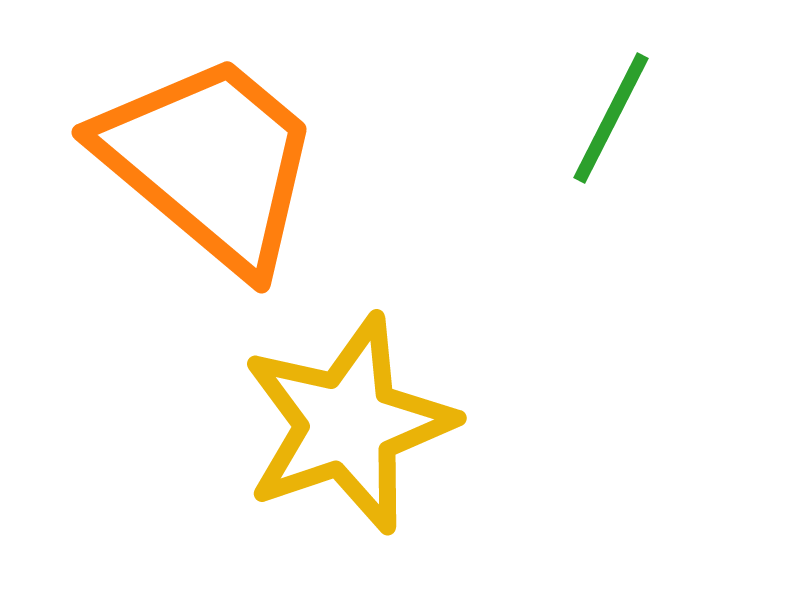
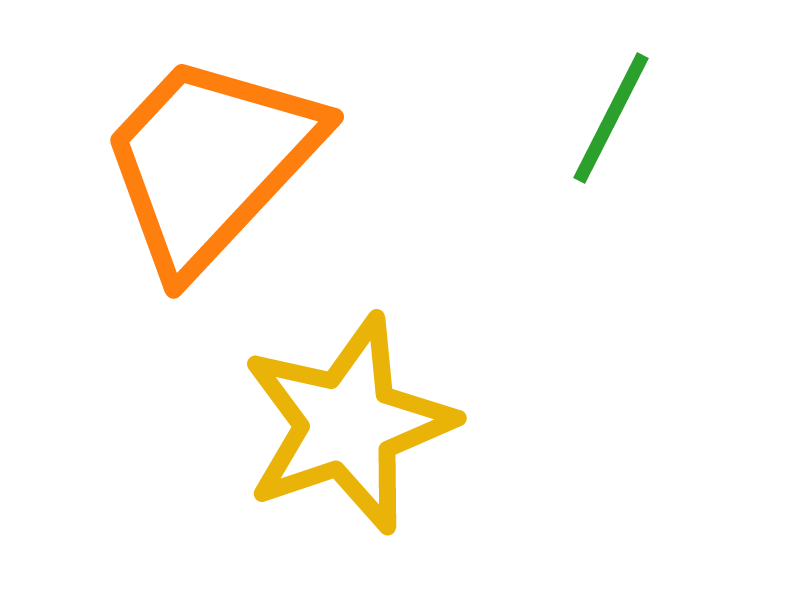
orange trapezoid: rotated 87 degrees counterclockwise
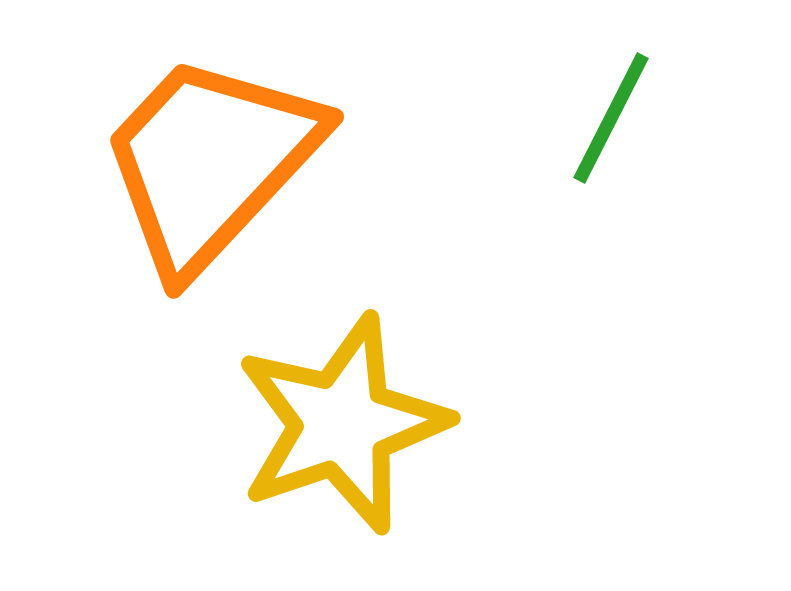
yellow star: moved 6 px left
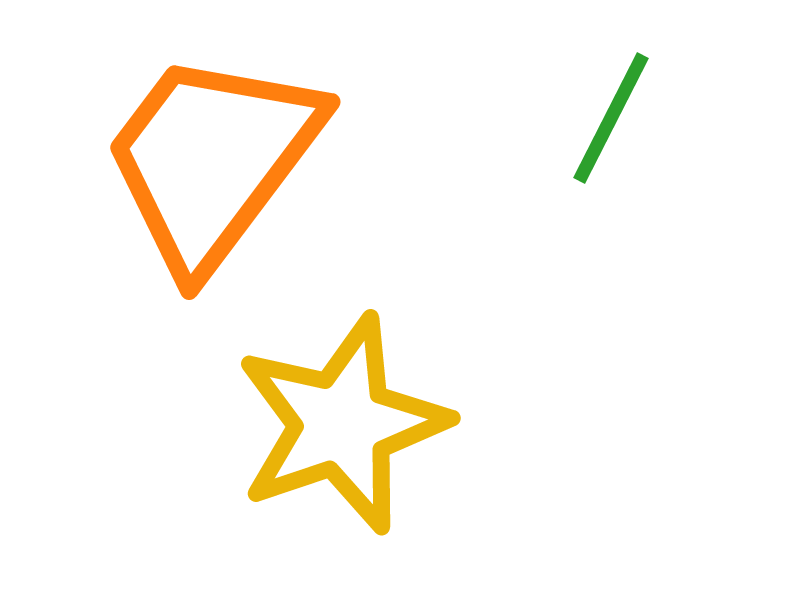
orange trapezoid: moved 2 px right, 2 px up; rotated 6 degrees counterclockwise
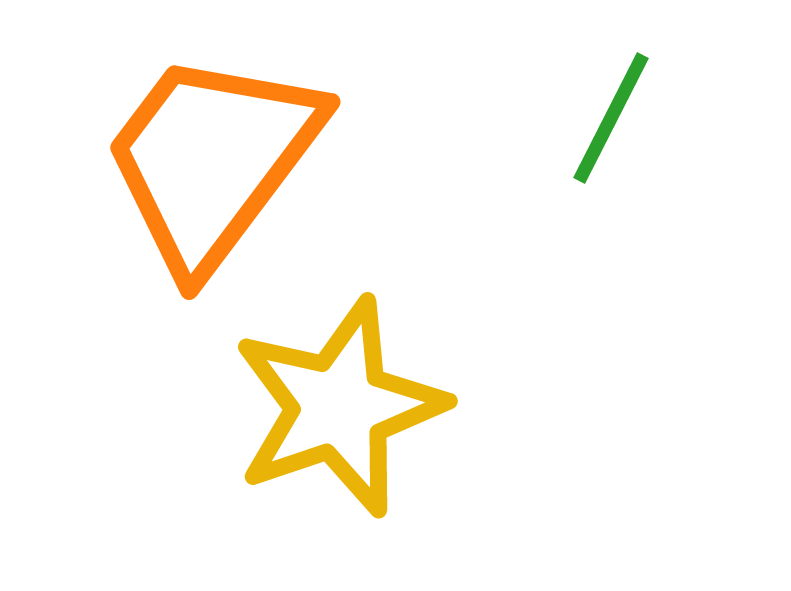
yellow star: moved 3 px left, 17 px up
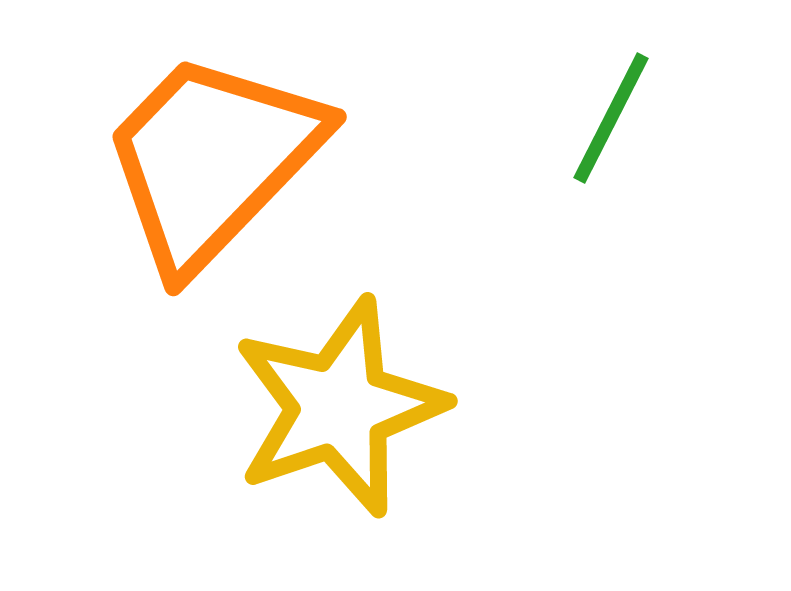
orange trapezoid: rotated 7 degrees clockwise
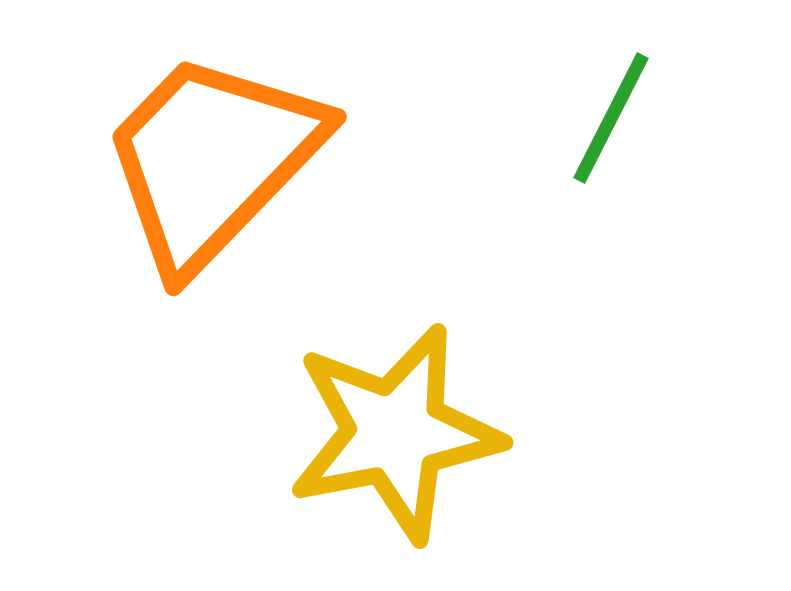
yellow star: moved 56 px right, 26 px down; rotated 8 degrees clockwise
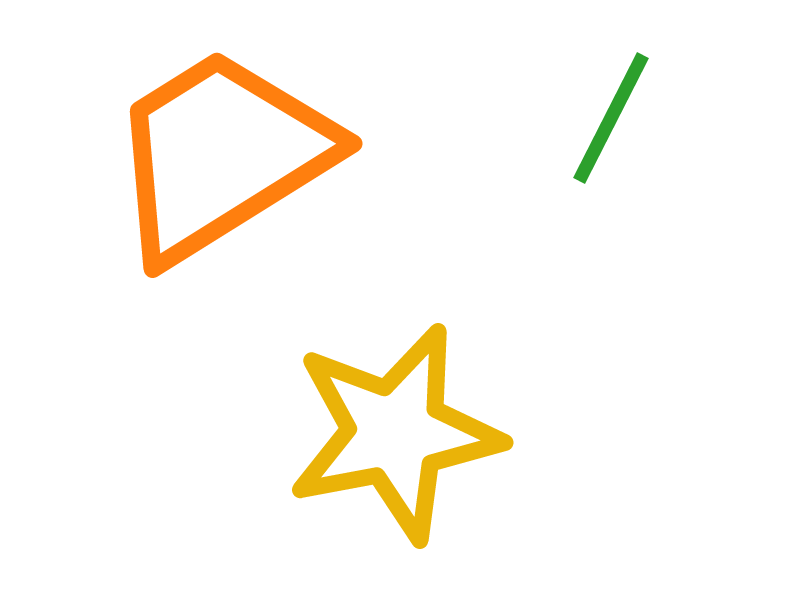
orange trapezoid: moved 9 px right, 5 px up; rotated 14 degrees clockwise
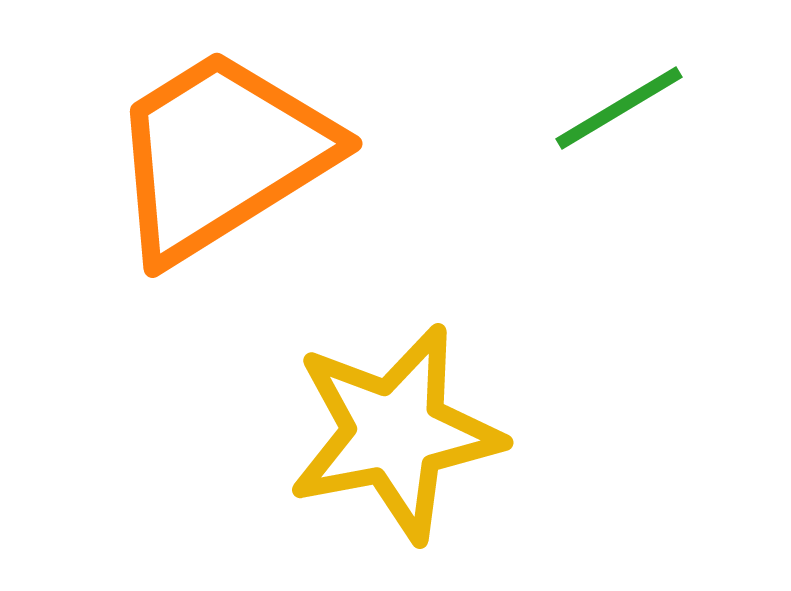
green line: moved 8 px right, 10 px up; rotated 32 degrees clockwise
